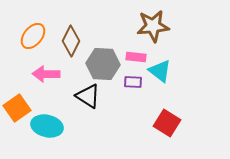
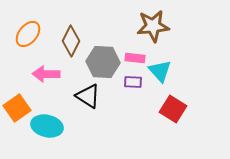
orange ellipse: moved 5 px left, 2 px up
pink rectangle: moved 1 px left, 1 px down
gray hexagon: moved 2 px up
cyan triangle: rotated 10 degrees clockwise
red square: moved 6 px right, 14 px up
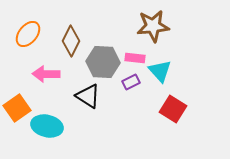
purple rectangle: moved 2 px left; rotated 30 degrees counterclockwise
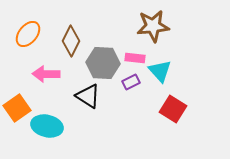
gray hexagon: moved 1 px down
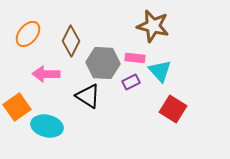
brown star: rotated 20 degrees clockwise
orange square: moved 1 px up
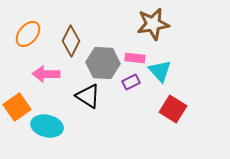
brown star: moved 2 px up; rotated 24 degrees counterclockwise
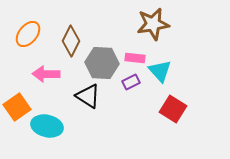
gray hexagon: moved 1 px left
